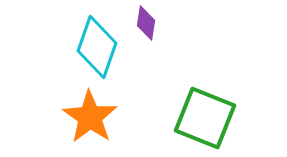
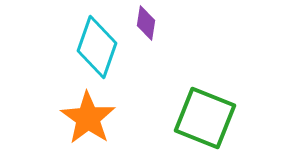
orange star: moved 2 px left, 1 px down
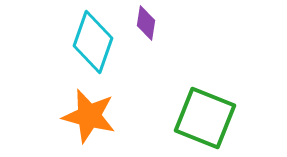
cyan diamond: moved 4 px left, 5 px up
orange star: moved 1 px right, 2 px up; rotated 20 degrees counterclockwise
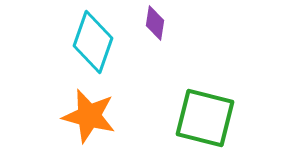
purple diamond: moved 9 px right
green square: rotated 8 degrees counterclockwise
